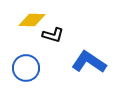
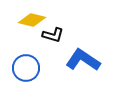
yellow diamond: rotated 12 degrees clockwise
blue L-shape: moved 6 px left, 2 px up
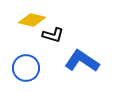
blue L-shape: moved 1 px left, 1 px down
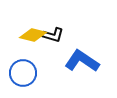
yellow diamond: moved 1 px right, 15 px down
blue circle: moved 3 px left, 5 px down
